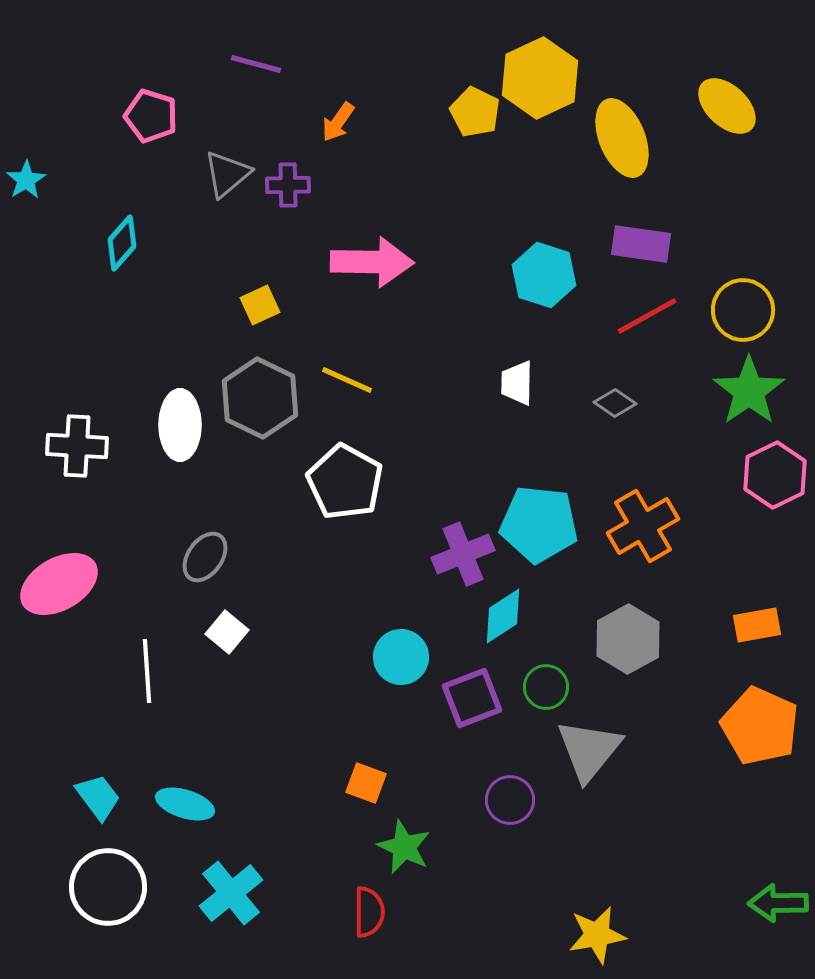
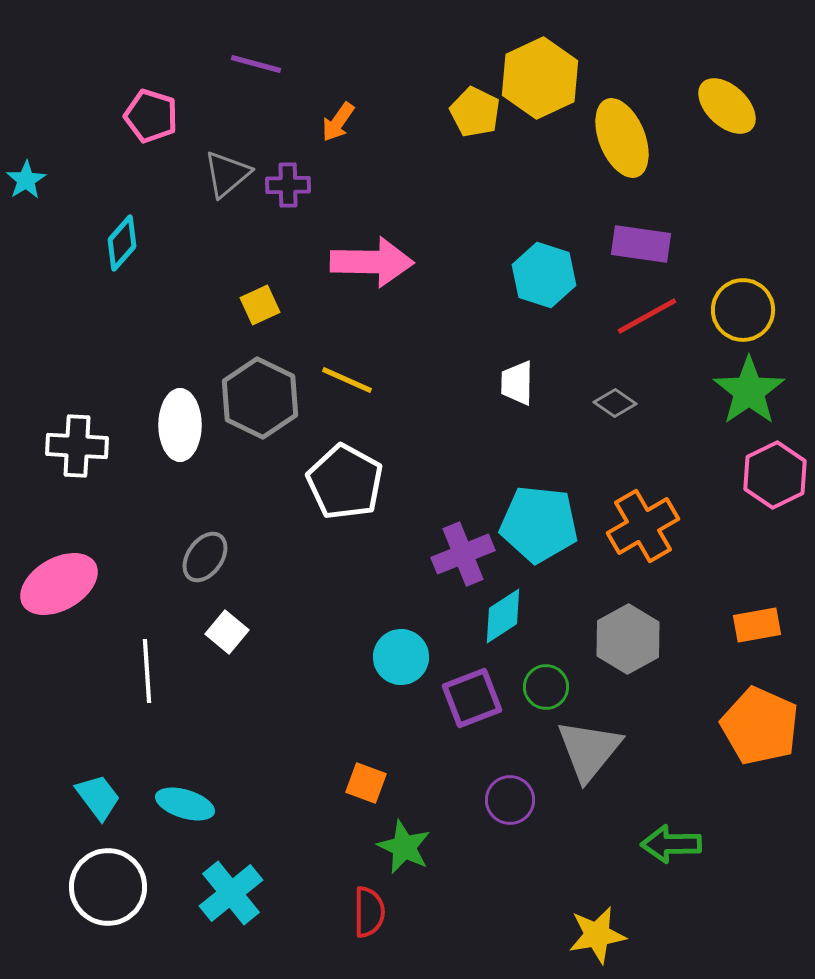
green arrow at (778, 903): moved 107 px left, 59 px up
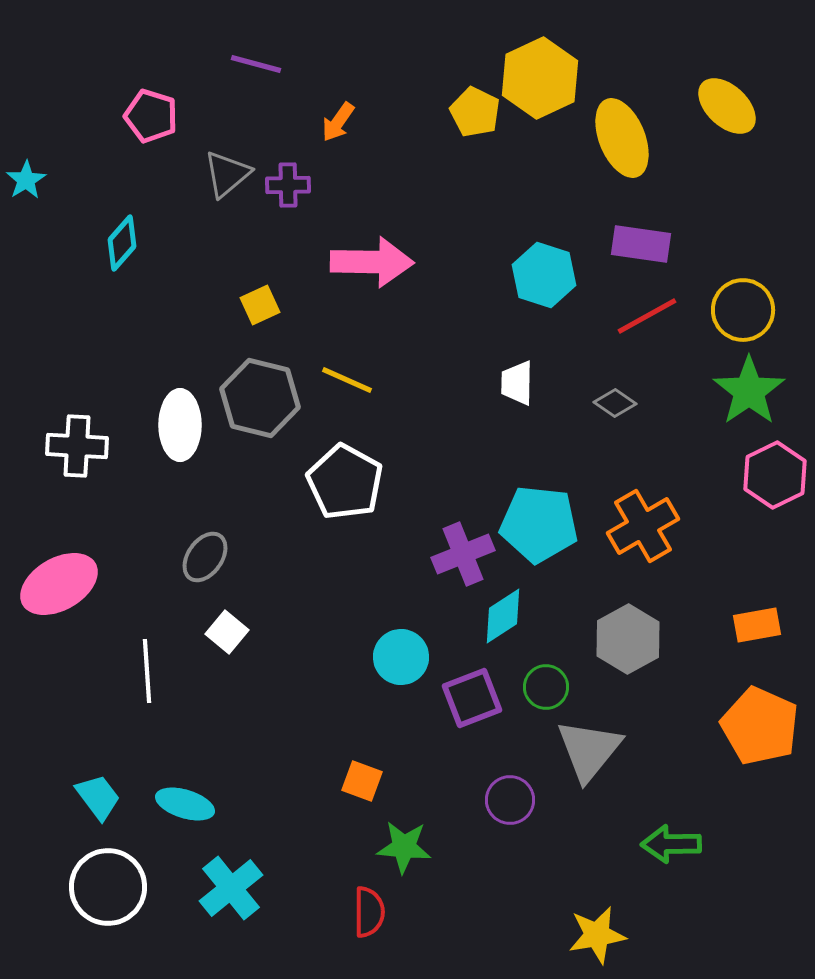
gray hexagon at (260, 398): rotated 12 degrees counterclockwise
orange square at (366, 783): moved 4 px left, 2 px up
green star at (404, 847): rotated 20 degrees counterclockwise
cyan cross at (231, 893): moved 5 px up
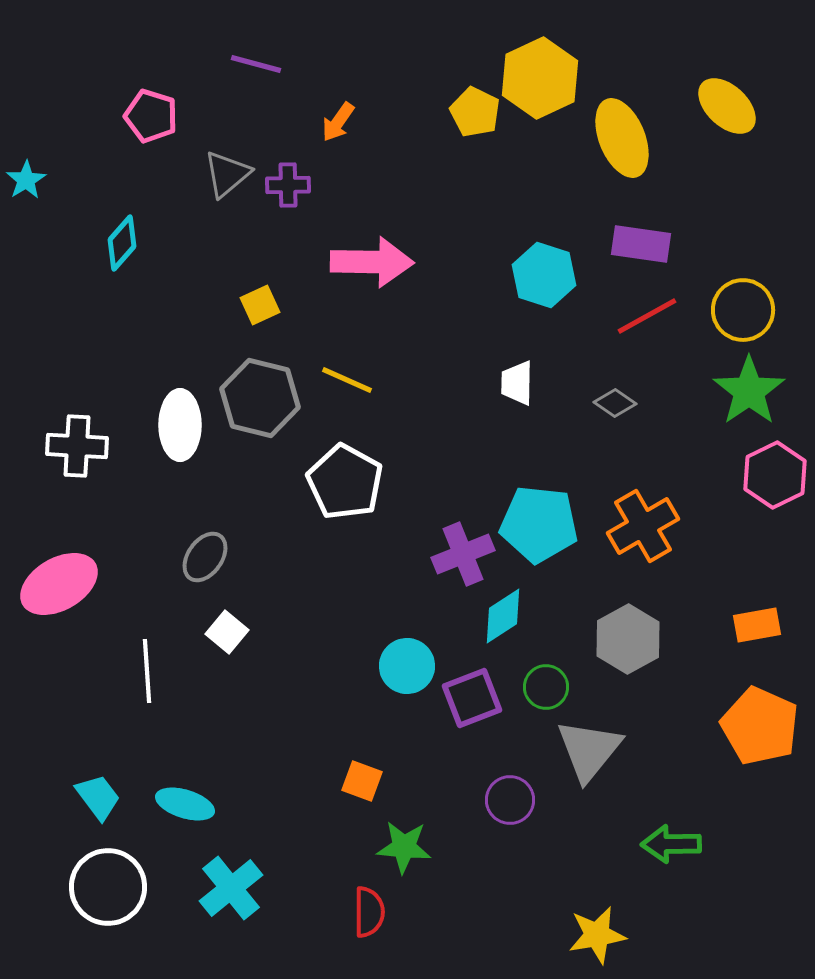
cyan circle at (401, 657): moved 6 px right, 9 px down
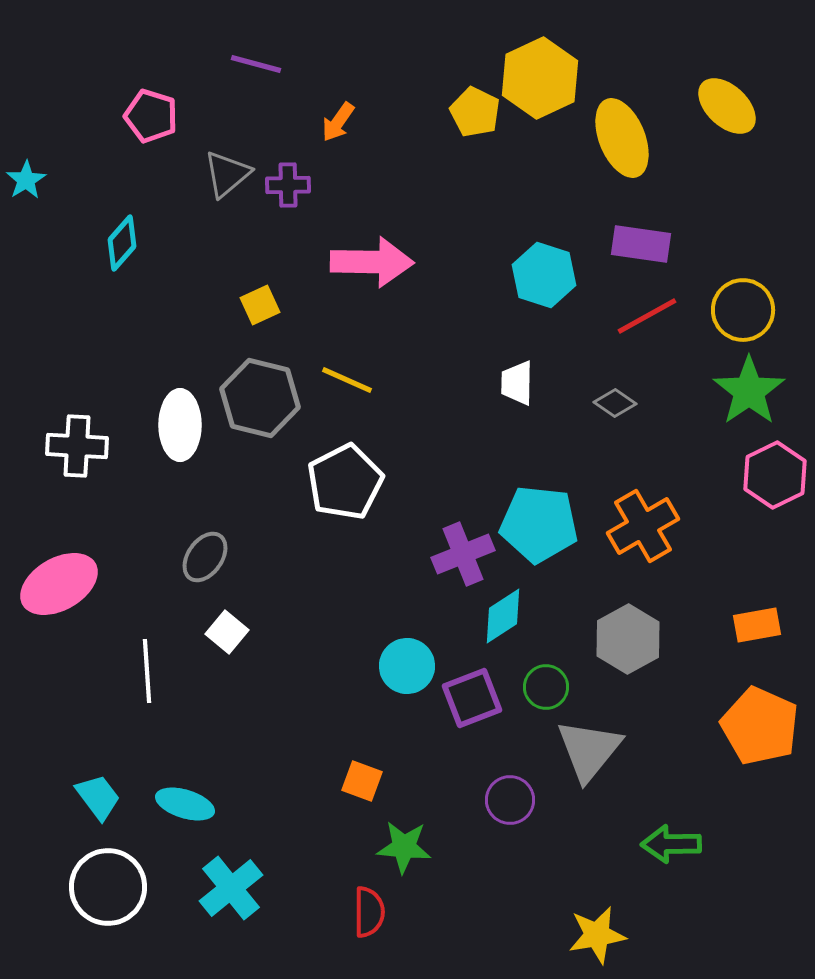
white pentagon at (345, 482): rotated 16 degrees clockwise
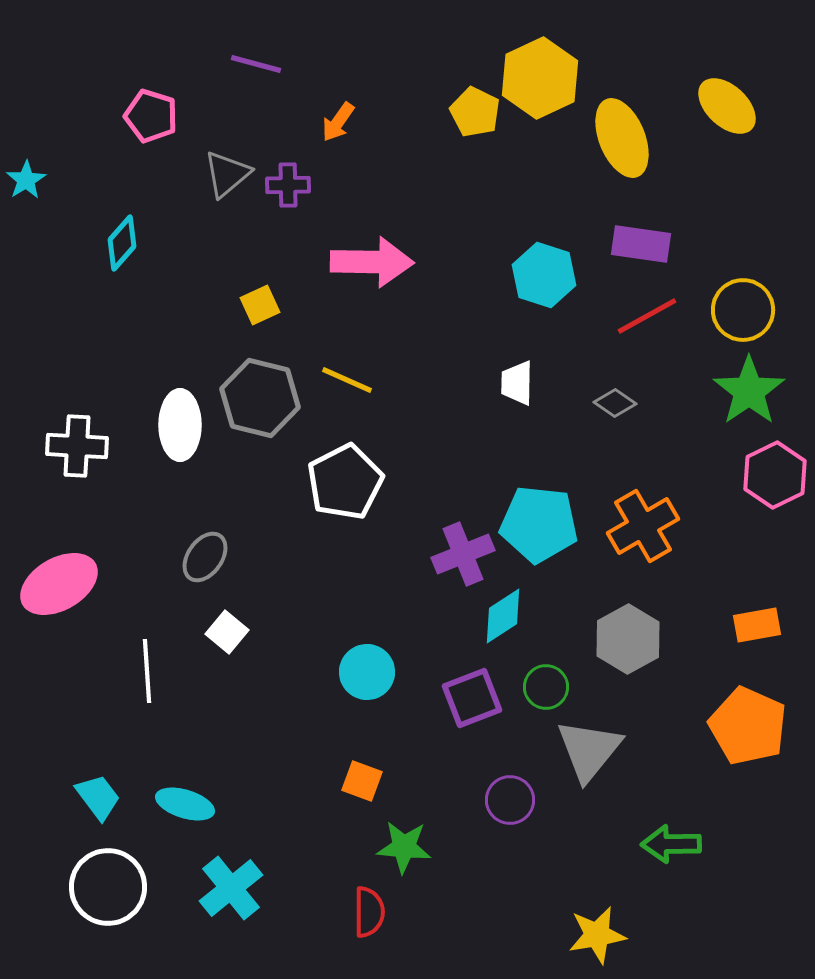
cyan circle at (407, 666): moved 40 px left, 6 px down
orange pentagon at (760, 726): moved 12 px left
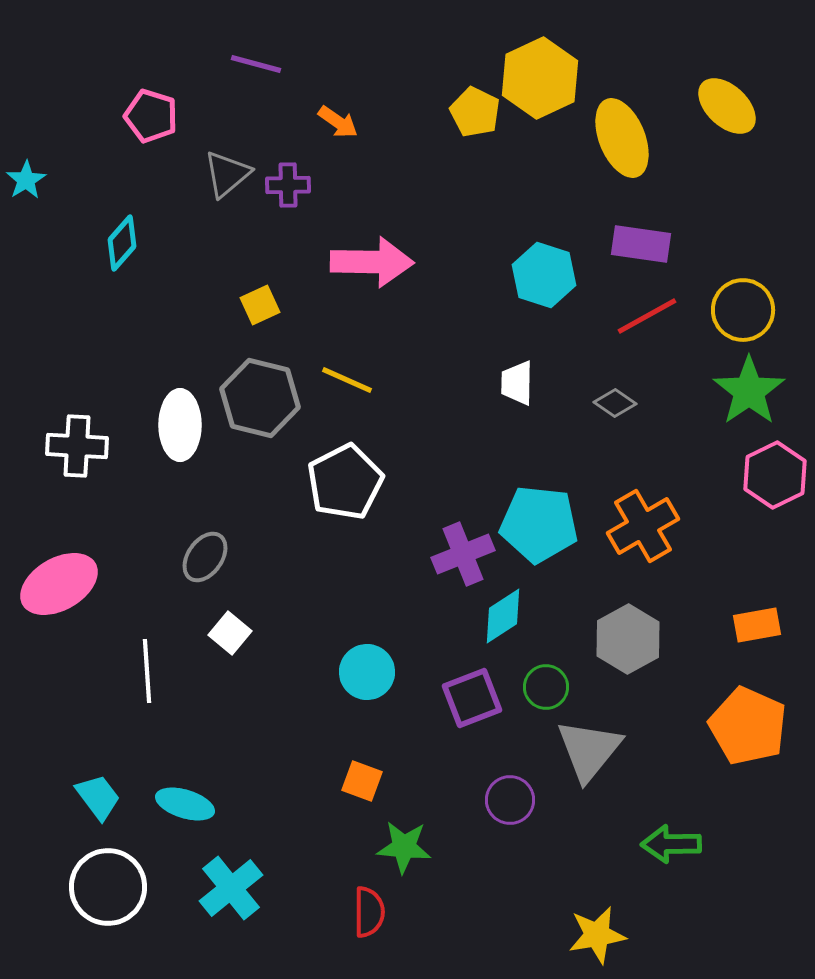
orange arrow at (338, 122): rotated 90 degrees counterclockwise
white square at (227, 632): moved 3 px right, 1 px down
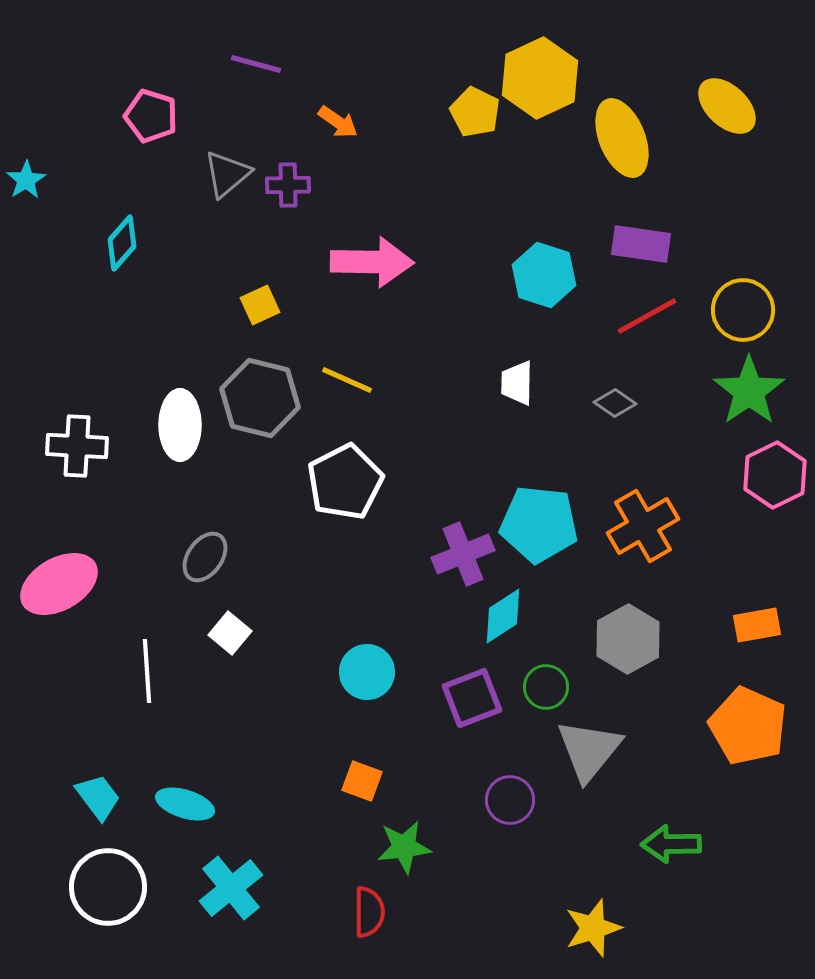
green star at (404, 847): rotated 12 degrees counterclockwise
yellow star at (597, 935): moved 4 px left, 7 px up; rotated 8 degrees counterclockwise
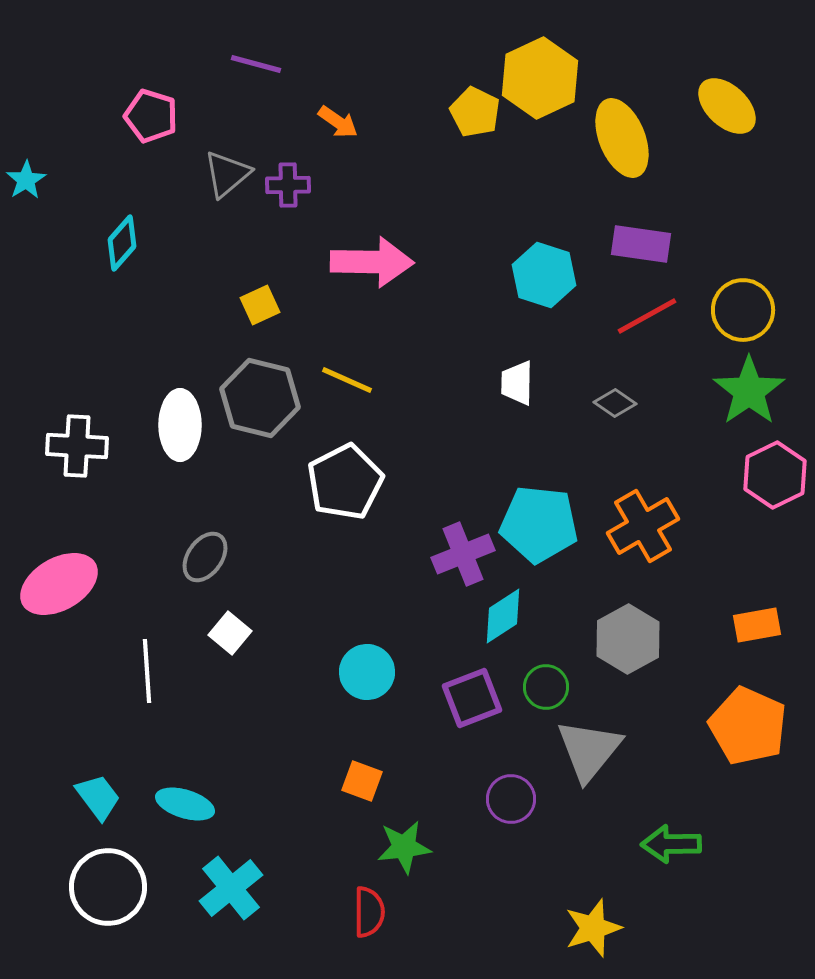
purple circle at (510, 800): moved 1 px right, 1 px up
